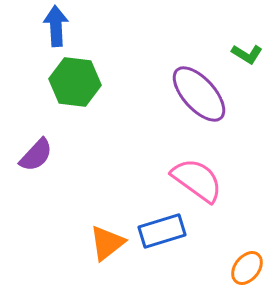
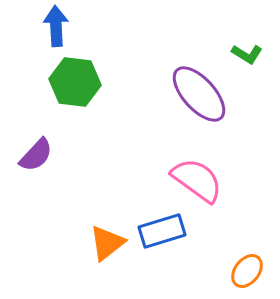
orange ellipse: moved 3 px down
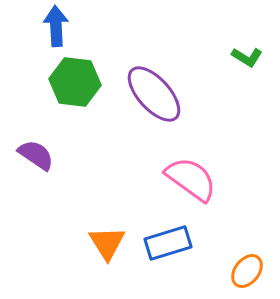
green L-shape: moved 3 px down
purple ellipse: moved 45 px left
purple semicircle: rotated 99 degrees counterclockwise
pink semicircle: moved 6 px left, 1 px up
blue rectangle: moved 6 px right, 12 px down
orange triangle: rotated 24 degrees counterclockwise
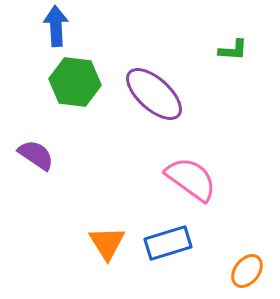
green L-shape: moved 14 px left, 7 px up; rotated 28 degrees counterclockwise
purple ellipse: rotated 6 degrees counterclockwise
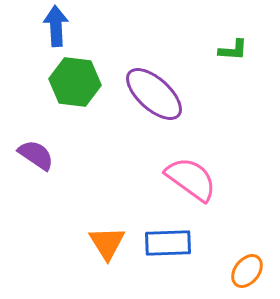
blue rectangle: rotated 15 degrees clockwise
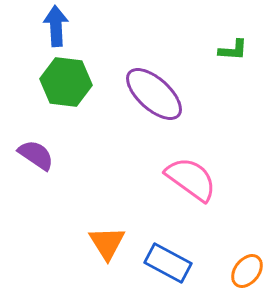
green hexagon: moved 9 px left
blue rectangle: moved 20 px down; rotated 30 degrees clockwise
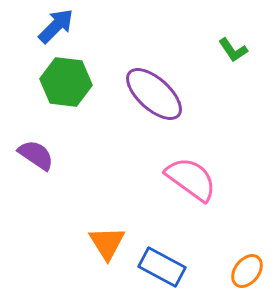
blue arrow: rotated 48 degrees clockwise
green L-shape: rotated 52 degrees clockwise
blue rectangle: moved 6 px left, 4 px down
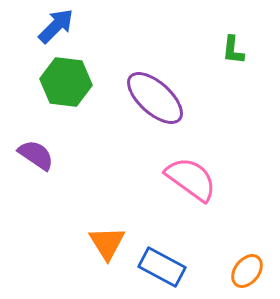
green L-shape: rotated 40 degrees clockwise
purple ellipse: moved 1 px right, 4 px down
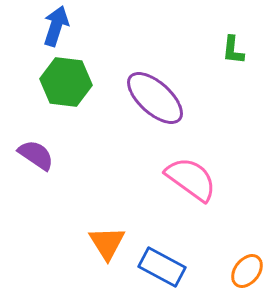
blue arrow: rotated 27 degrees counterclockwise
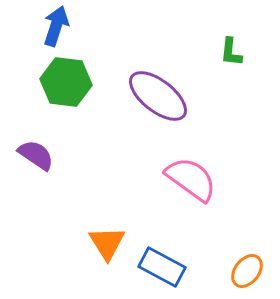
green L-shape: moved 2 px left, 2 px down
purple ellipse: moved 3 px right, 2 px up; rotated 4 degrees counterclockwise
